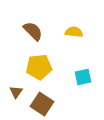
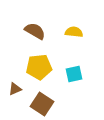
brown semicircle: moved 2 px right; rotated 15 degrees counterclockwise
cyan square: moved 9 px left, 3 px up
brown triangle: moved 1 px left, 3 px up; rotated 32 degrees clockwise
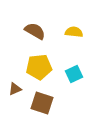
cyan square: rotated 12 degrees counterclockwise
brown square: moved 1 px up; rotated 15 degrees counterclockwise
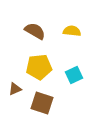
yellow semicircle: moved 2 px left, 1 px up
cyan square: moved 1 px down
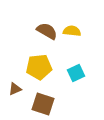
brown semicircle: moved 12 px right
cyan square: moved 2 px right, 2 px up
brown square: moved 1 px right, 1 px down
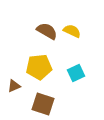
yellow semicircle: rotated 18 degrees clockwise
brown triangle: moved 1 px left, 3 px up
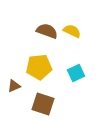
brown semicircle: rotated 10 degrees counterclockwise
